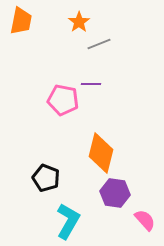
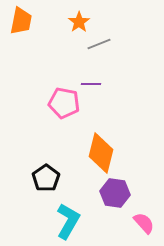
pink pentagon: moved 1 px right, 3 px down
black pentagon: rotated 16 degrees clockwise
pink semicircle: moved 1 px left, 3 px down
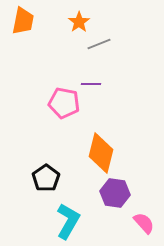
orange trapezoid: moved 2 px right
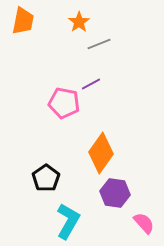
purple line: rotated 30 degrees counterclockwise
orange diamond: rotated 21 degrees clockwise
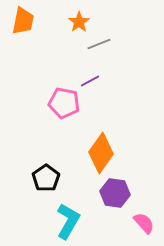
purple line: moved 1 px left, 3 px up
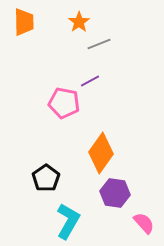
orange trapezoid: moved 1 px right, 1 px down; rotated 12 degrees counterclockwise
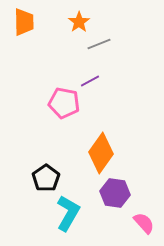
cyan L-shape: moved 8 px up
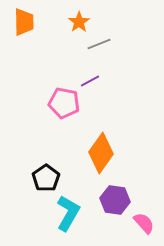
purple hexagon: moved 7 px down
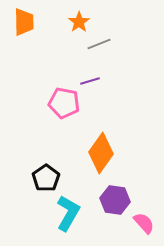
purple line: rotated 12 degrees clockwise
